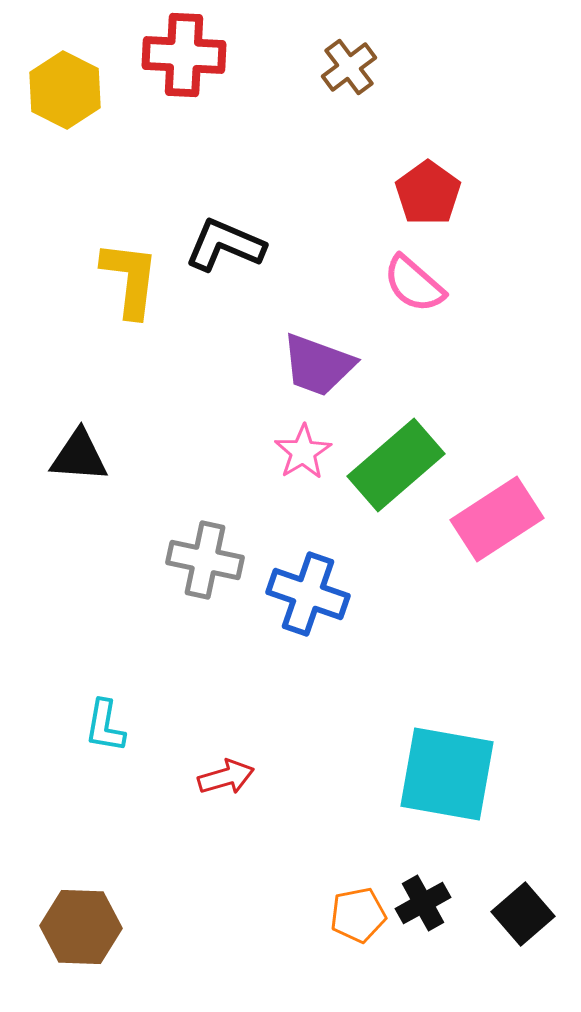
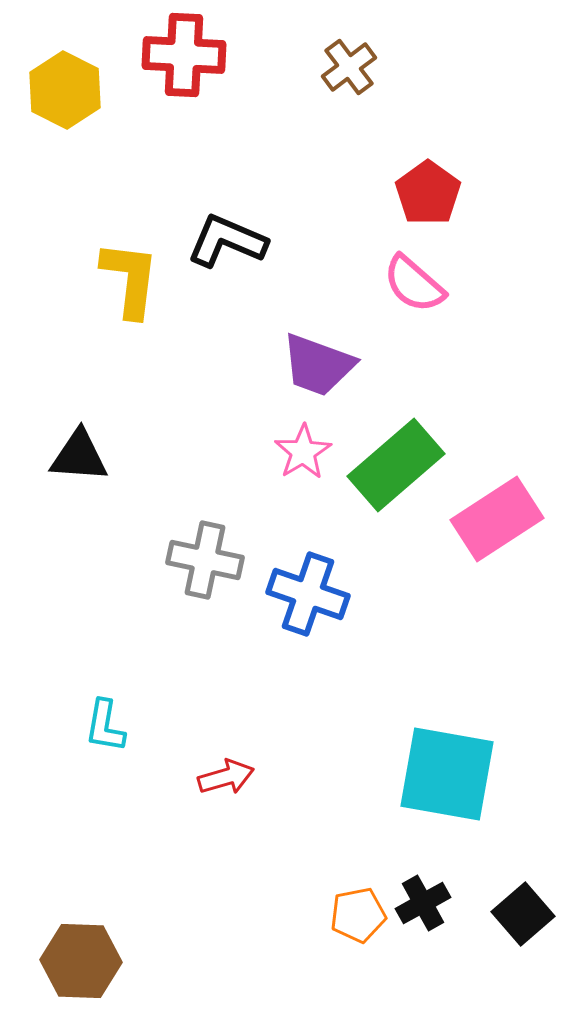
black L-shape: moved 2 px right, 4 px up
brown hexagon: moved 34 px down
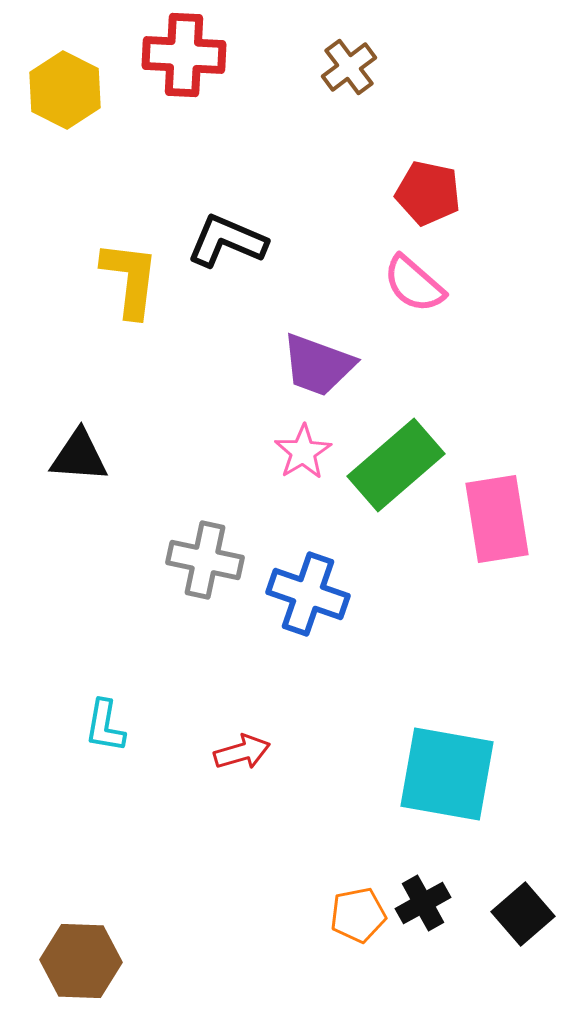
red pentagon: rotated 24 degrees counterclockwise
pink rectangle: rotated 66 degrees counterclockwise
red arrow: moved 16 px right, 25 px up
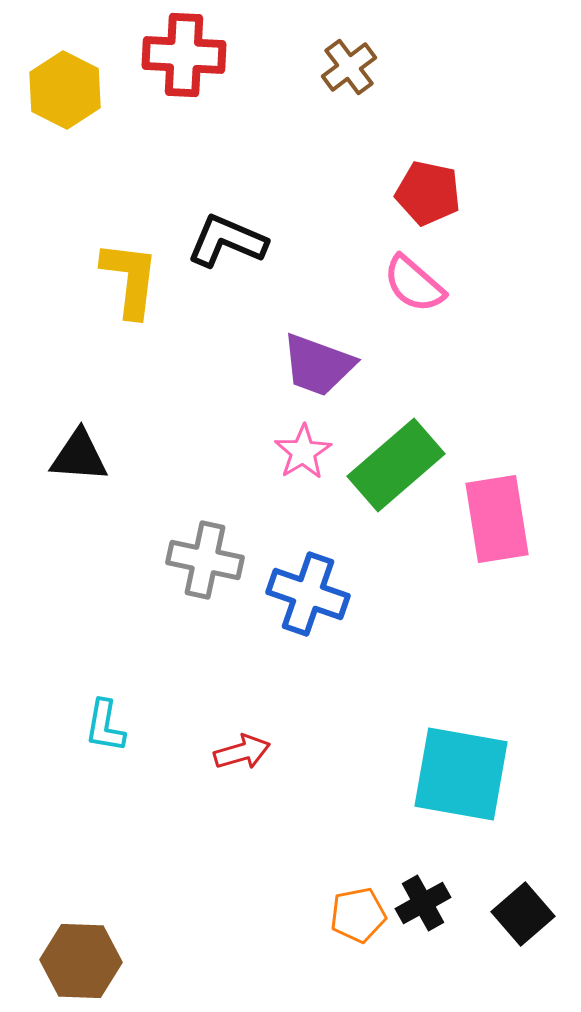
cyan square: moved 14 px right
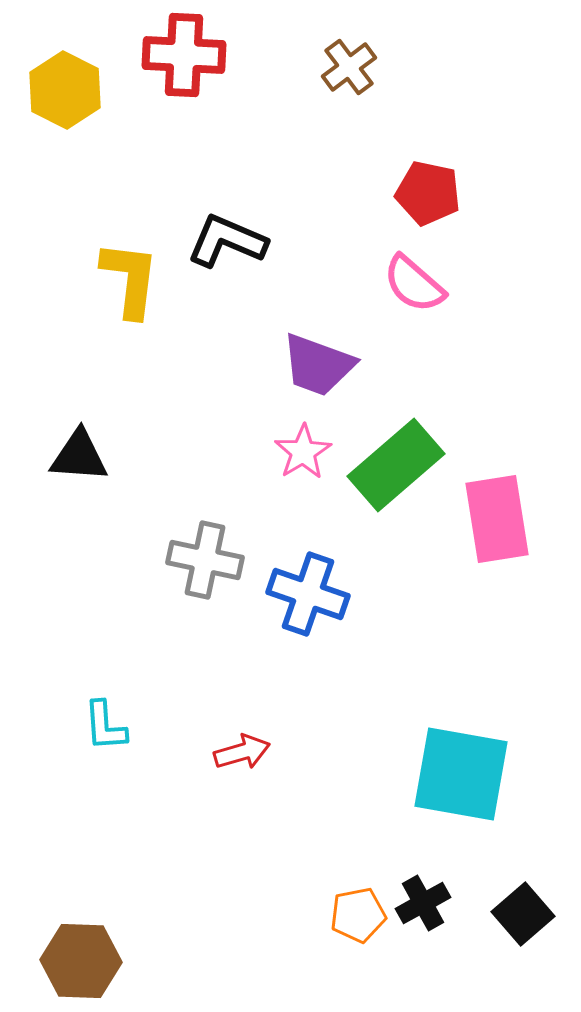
cyan L-shape: rotated 14 degrees counterclockwise
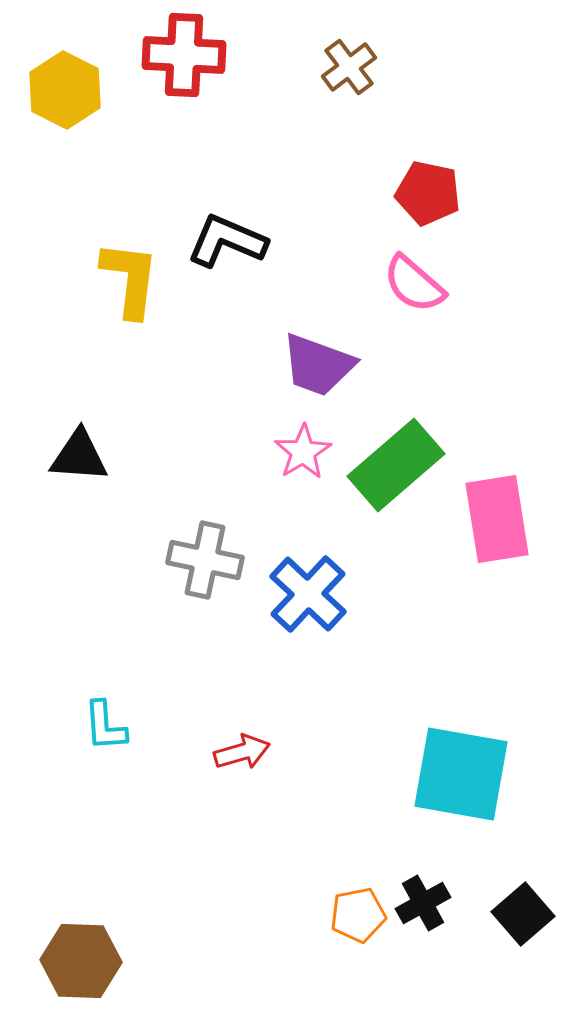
blue cross: rotated 24 degrees clockwise
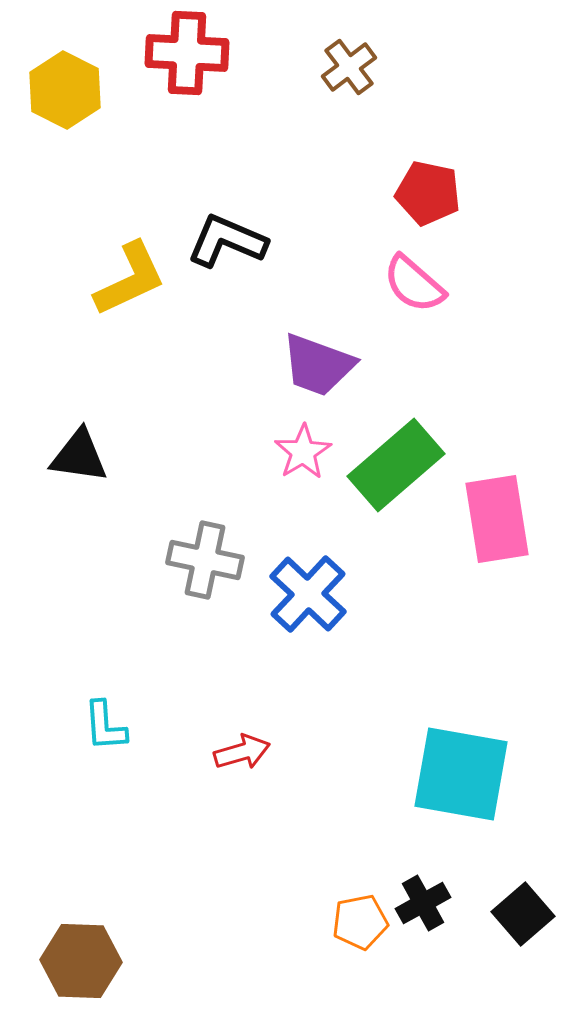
red cross: moved 3 px right, 2 px up
yellow L-shape: rotated 58 degrees clockwise
black triangle: rotated 4 degrees clockwise
orange pentagon: moved 2 px right, 7 px down
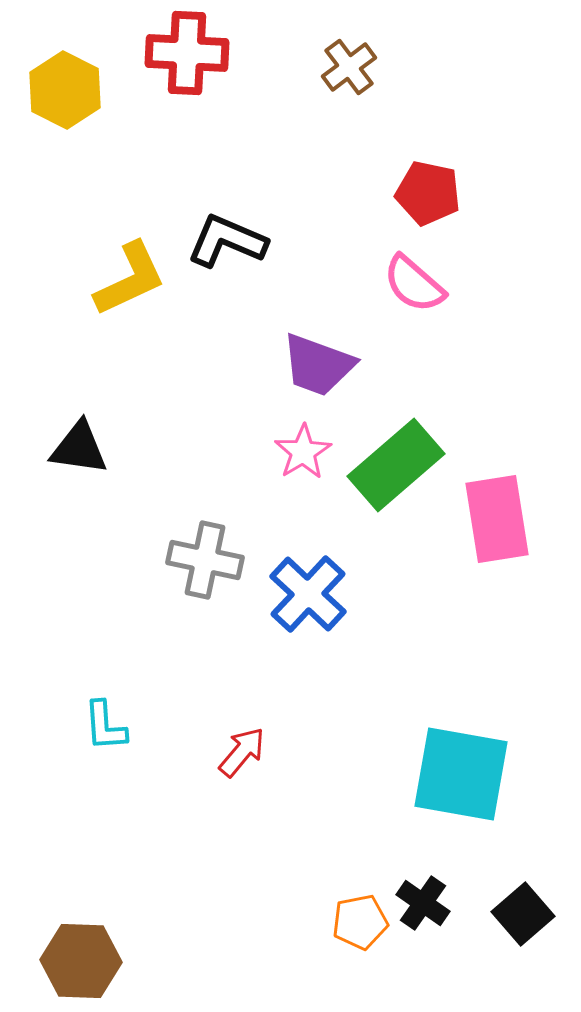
black triangle: moved 8 px up
red arrow: rotated 34 degrees counterclockwise
black cross: rotated 26 degrees counterclockwise
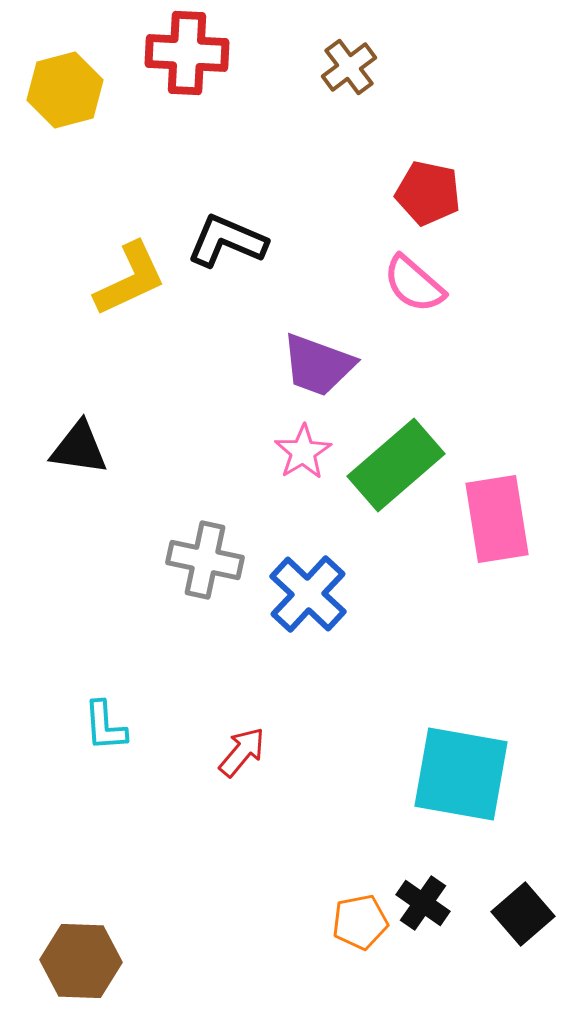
yellow hexagon: rotated 18 degrees clockwise
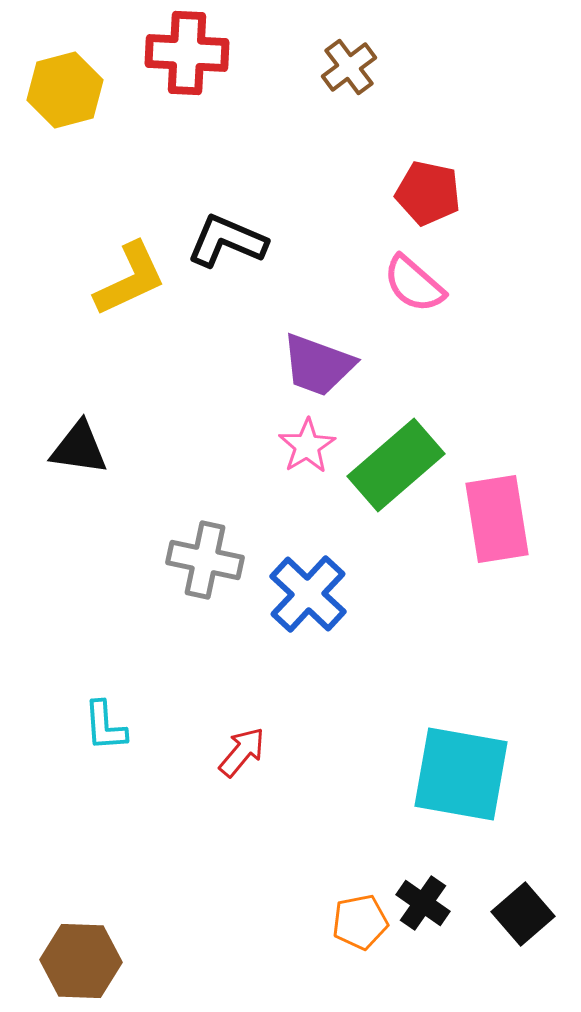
pink star: moved 4 px right, 6 px up
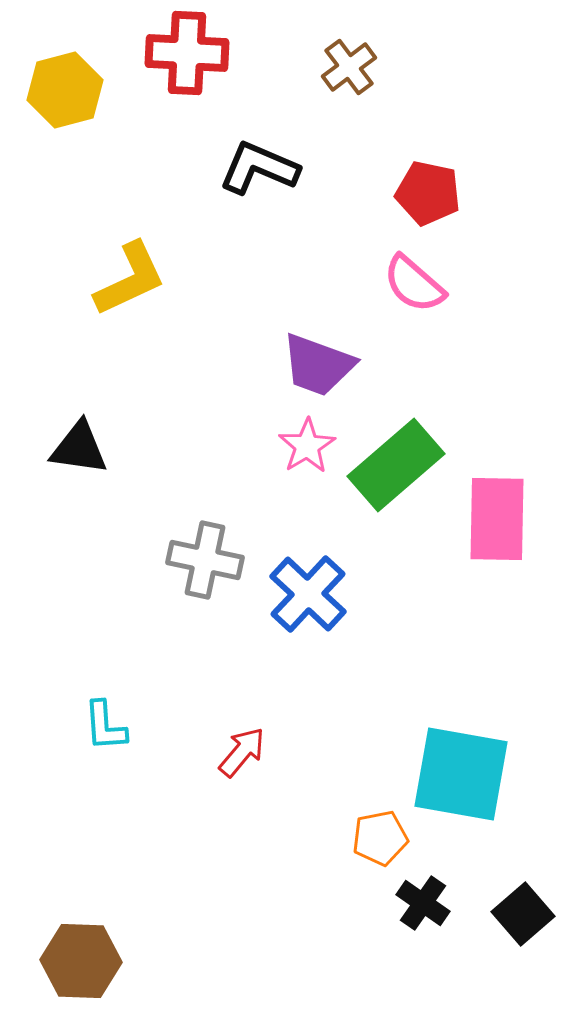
black L-shape: moved 32 px right, 73 px up
pink rectangle: rotated 10 degrees clockwise
orange pentagon: moved 20 px right, 84 px up
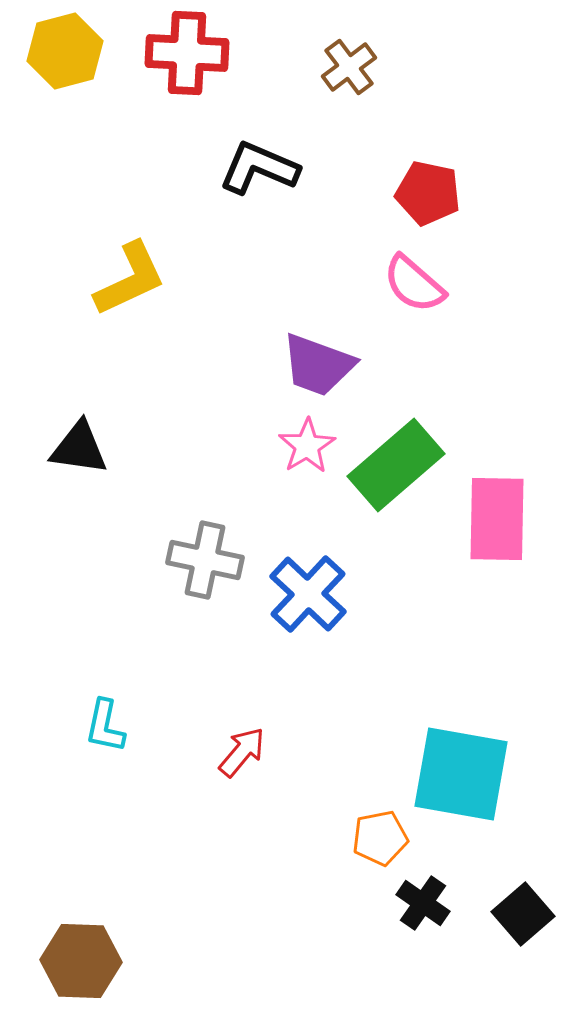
yellow hexagon: moved 39 px up
cyan L-shape: rotated 16 degrees clockwise
